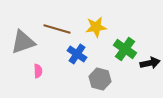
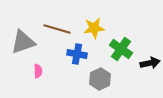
yellow star: moved 2 px left, 1 px down
green cross: moved 4 px left
blue cross: rotated 24 degrees counterclockwise
gray hexagon: rotated 20 degrees clockwise
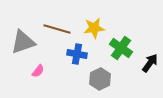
green cross: moved 1 px up
black arrow: rotated 42 degrees counterclockwise
pink semicircle: rotated 40 degrees clockwise
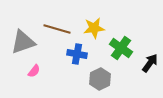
pink semicircle: moved 4 px left
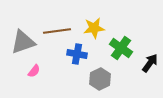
brown line: moved 2 px down; rotated 24 degrees counterclockwise
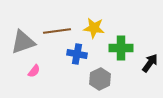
yellow star: rotated 15 degrees clockwise
green cross: rotated 35 degrees counterclockwise
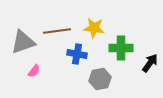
gray hexagon: rotated 15 degrees clockwise
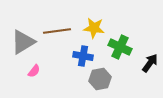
gray triangle: rotated 12 degrees counterclockwise
green cross: moved 1 px left, 1 px up; rotated 25 degrees clockwise
blue cross: moved 6 px right, 2 px down
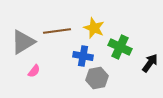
yellow star: rotated 15 degrees clockwise
gray hexagon: moved 3 px left, 1 px up
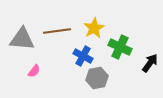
yellow star: rotated 20 degrees clockwise
gray triangle: moved 1 px left, 3 px up; rotated 36 degrees clockwise
blue cross: rotated 18 degrees clockwise
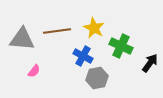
yellow star: rotated 15 degrees counterclockwise
green cross: moved 1 px right, 1 px up
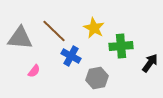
brown line: moved 3 px left; rotated 52 degrees clockwise
gray triangle: moved 2 px left, 1 px up
green cross: rotated 30 degrees counterclockwise
blue cross: moved 12 px left
